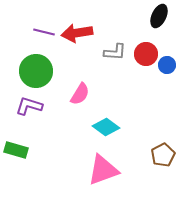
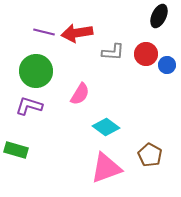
gray L-shape: moved 2 px left
brown pentagon: moved 13 px left; rotated 15 degrees counterclockwise
pink triangle: moved 3 px right, 2 px up
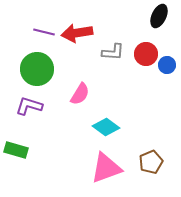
green circle: moved 1 px right, 2 px up
brown pentagon: moved 1 px right, 7 px down; rotated 20 degrees clockwise
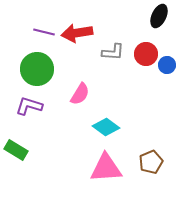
green rectangle: rotated 15 degrees clockwise
pink triangle: rotated 16 degrees clockwise
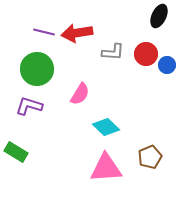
cyan diamond: rotated 8 degrees clockwise
green rectangle: moved 2 px down
brown pentagon: moved 1 px left, 5 px up
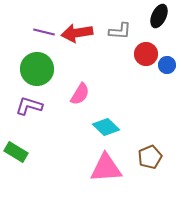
gray L-shape: moved 7 px right, 21 px up
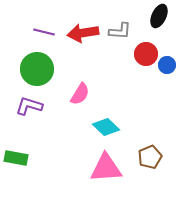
red arrow: moved 6 px right
green rectangle: moved 6 px down; rotated 20 degrees counterclockwise
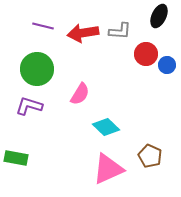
purple line: moved 1 px left, 6 px up
brown pentagon: moved 1 px up; rotated 25 degrees counterclockwise
pink triangle: moved 2 px right, 1 px down; rotated 20 degrees counterclockwise
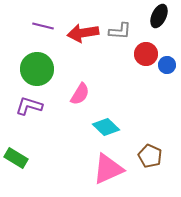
green rectangle: rotated 20 degrees clockwise
